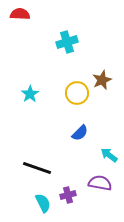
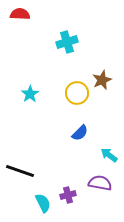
black line: moved 17 px left, 3 px down
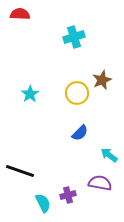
cyan cross: moved 7 px right, 5 px up
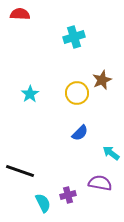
cyan arrow: moved 2 px right, 2 px up
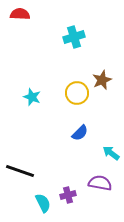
cyan star: moved 2 px right, 3 px down; rotated 18 degrees counterclockwise
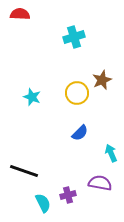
cyan arrow: rotated 30 degrees clockwise
black line: moved 4 px right
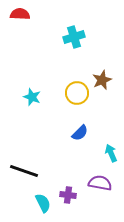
purple cross: rotated 21 degrees clockwise
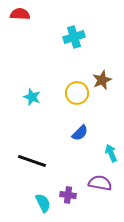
black line: moved 8 px right, 10 px up
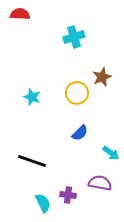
brown star: moved 3 px up
cyan arrow: rotated 150 degrees clockwise
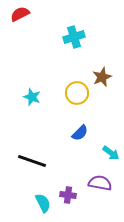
red semicircle: rotated 30 degrees counterclockwise
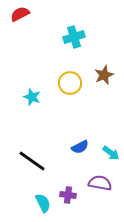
brown star: moved 2 px right, 2 px up
yellow circle: moved 7 px left, 10 px up
blue semicircle: moved 14 px down; rotated 18 degrees clockwise
black line: rotated 16 degrees clockwise
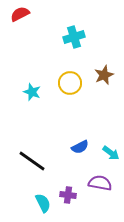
cyan star: moved 5 px up
